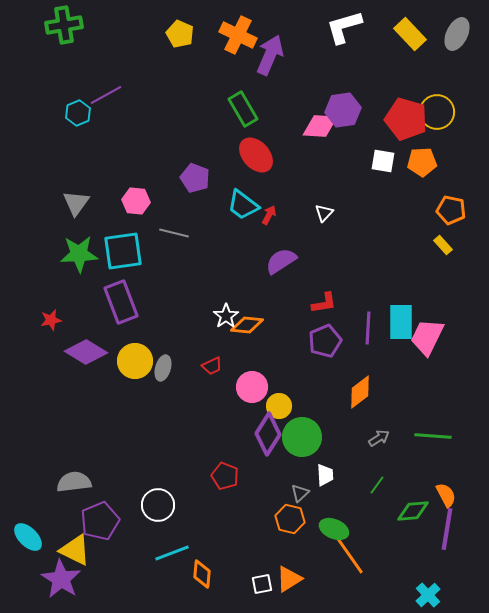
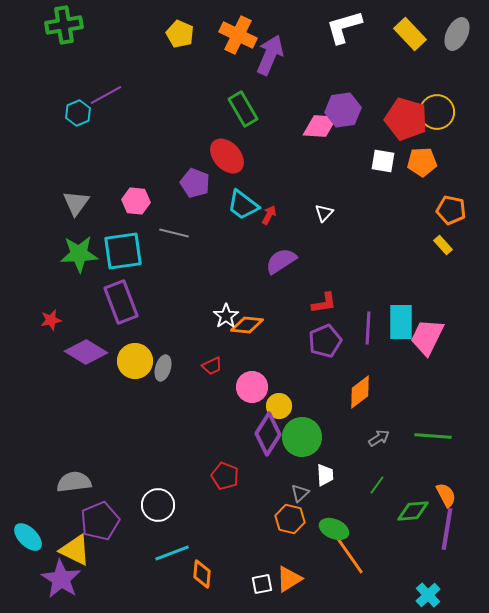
red ellipse at (256, 155): moved 29 px left, 1 px down
purple pentagon at (195, 178): moved 5 px down
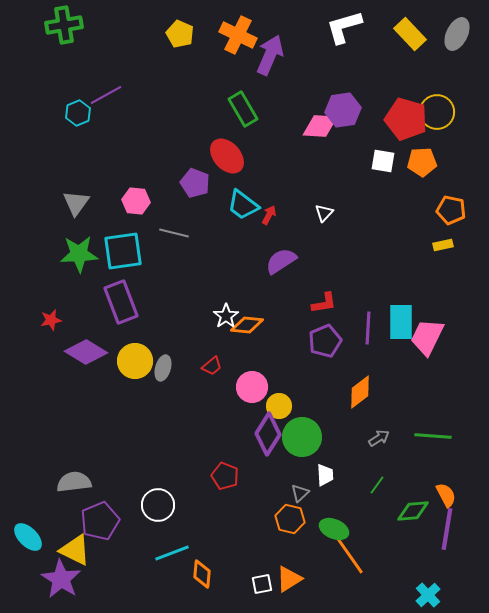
yellow rectangle at (443, 245): rotated 60 degrees counterclockwise
red trapezoid at (212, 366): rotated 15 degrees counterclockwise
